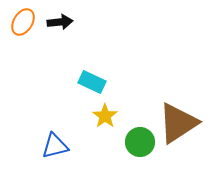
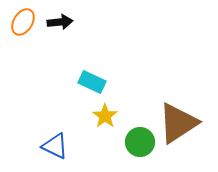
blue triangle: rotated 40 degrees clockwise
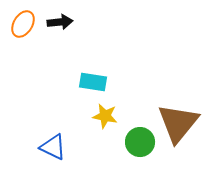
orange ellipse: moved 2 px down
cyan rectangle: moved 1 px right; rotated 16 degrees counterclockwise
yellow star: rotated 25 degrees counterclockwise
brown triangle: rotated 18 degrees counterclockwise
blue triangle: moved 2 px left, 1 px down
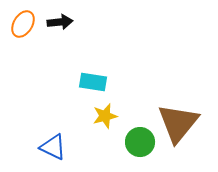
yellow star: rotated 25 degrees counterclockwise
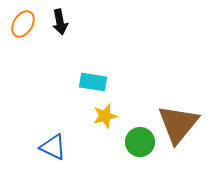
black arrow: rotated 85 degrees clockwise
brown triangle: moved 1 px down
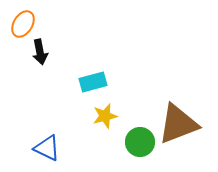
black arrow: moved 20 px left, 30 px down
cyan rectangle: rotated 24 degrees counterclockwise
brown triangle: rotated 30 degrees clockwise
blue triangle: moved 6 px left, 1 px down
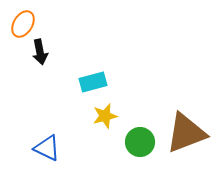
brown triangle: moved 8 px right, 9 px down
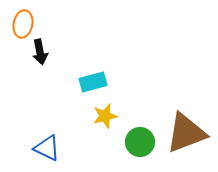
orange ellipse: rotated 20 degrees counterclockwise
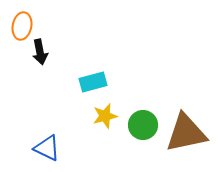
orange ellipse: moved 1 px left, 2 px down
brown triangle: rotated 9 degrees clockwise
green circle: moved 3 px right, 17 px up
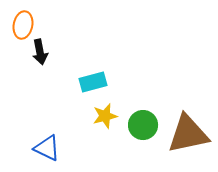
orange ellipse: moved 1 px right, 1 px up
brown triangle: moved 2 px right, 1 px down
